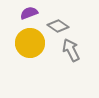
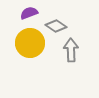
gray diamond: moved 2 px left
gray arrow: rotated 25 degrees clockwise
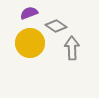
gray arrow: moved 1 px right, 2 px up
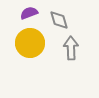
gray diamond: moved 3 px right, 6 px up; rotated 40 degrees clockwise
gray arrow: moved 1 px left
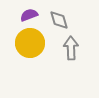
purple semicircle: moved 2 px down
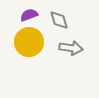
yellow circle: moved 1 px left, 1 px up
gray arrow: rotated 100 degrees clockwise
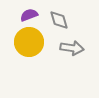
gray arrow: moved 1 px right
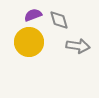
purple semicircle: moved 4 px right
gray arrow: moved 6 px right, 2 px up
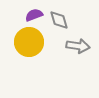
purple semicircle: moved 1 px right
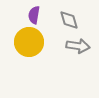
purple semicircle: rotated 60 degrees counterclockwise
gray diamond: moved 10 px right
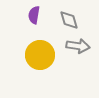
yellow circle: moved 11 px right, 13 px down
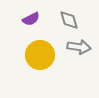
purple semicircle: moved 3 px left, 4 px down; rotated 126 degrees counterclockwise
gray arrow: moved 1 px right, 1 px down
